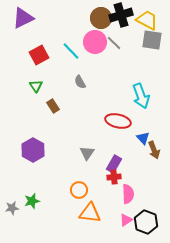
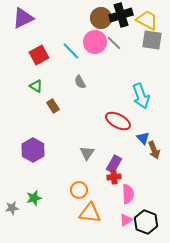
green triangle: rotated 24 degrees counterclockwise
red ellipse: rotated 15 degrees clockwise
green star: moved 2 px right, 3 px up
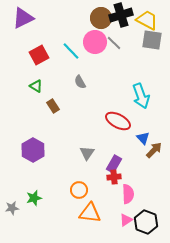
brown arrow: rotated 114 degrees counterclockwise
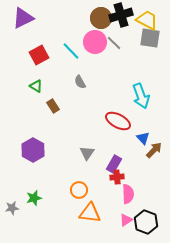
gray square: moved 2 px left, 2 px up
red cross: moved 3 px right
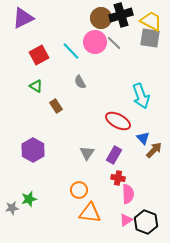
yellow trapezoid: moved 4 px right, 1 px down
brown rectangle: moved 3 px right
purple rectangle: moved 9 px up
red cross: moved 1 px right, 1 px down; rotated 16 degrees clockwise
green star: moved 5 px left, 1 px down
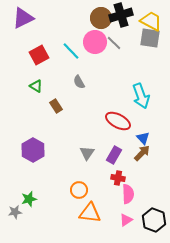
gray semicircle: moved 1 px left
brown arrow: moved 12 px left, 3 px down
gray star: moved 3 px right, 4 px down
black hexagon: moved 8 px right, 2 px up
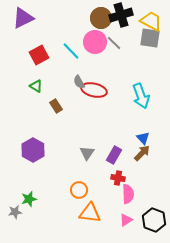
red ellipse: moved 24 px left, 31 px up; rotated 15 degrees counterclockwise
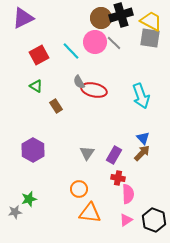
orange circle: moved 1 px up
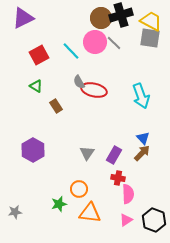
green star: moved 30 px right, 5 px down
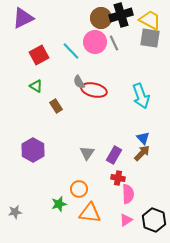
yellow trapezoid: moved 1 px left, 1 px up
gray line: rotated 21 degrees clockwise
